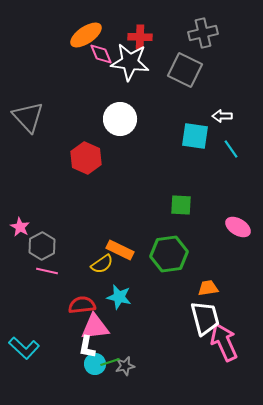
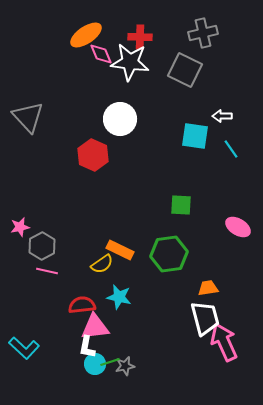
red hexagon: moved 7 px right, 3 px up
pink star: rotated 30 degrees clockwise
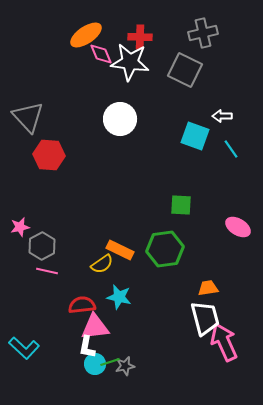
cyan square: rotated 12 degrees clockwise
red hexagon: moved 44 px left; rotated 20 degrees counterclockwise
green hexagon: moved 4 px left, 5 px up
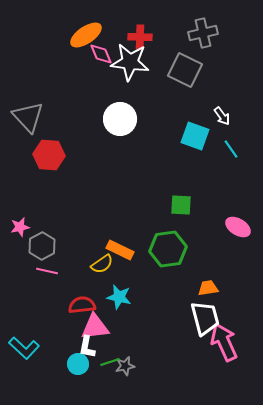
white arrow: rotated 126 degrees counterclockwise
green hexagon: moved 3 px right
cyan circle: moved 17 px left
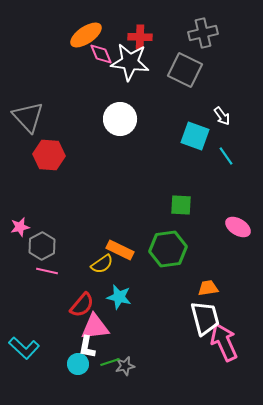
cyan line: moved 5 px left, 7 px down
red semicircle: rotated 136 degrees clockwise
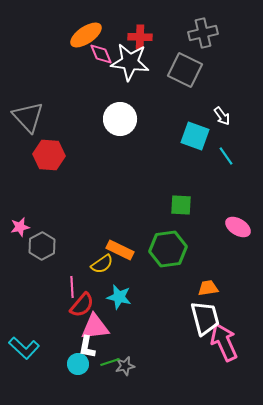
pink line: moved 25 px right, 16 px down; rotated 75 degrees clockwise
